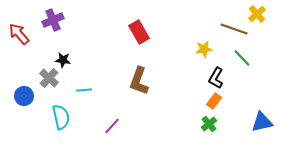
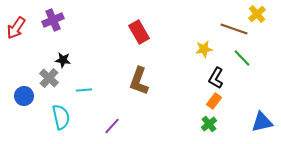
red arrow: moved 3 px left, 6 px up; rotated 105 degrees counterclockwise
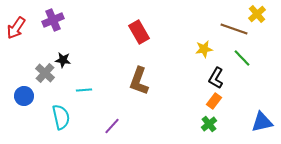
gray cross: moved 4 px left, 5 px up
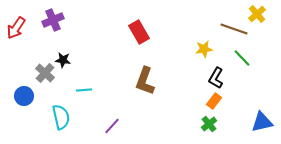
brown L-shape: moved 6 px right
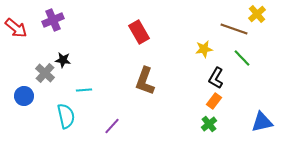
red arrow: rotated 85 degrees counterclockwise
cyan semicircle: moved 5 px right, 1 px up
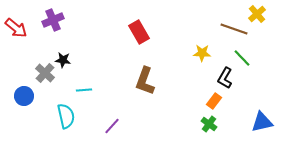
yellow star: moved 2 px left, 4 px down; rotated 12 degrees clockwise
black L-shape: moved 9 px right
green cross: rotated 14 degrees counterclockwise
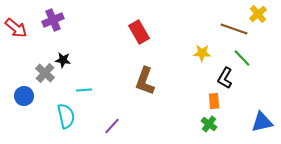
yellow cross: moved 1 px right
orange rectangle: rotated 42 degrees counterclockwise
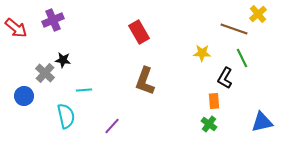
green line: rotated 18 degrees clockwise
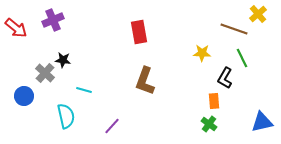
red rectangle: rotated 20 degrees clockwise
cyan line: rotated 21 degrees clockwise
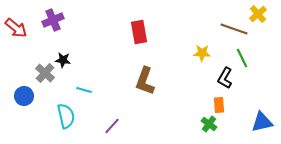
orange rectangle: moved 5 px right, 4 px down
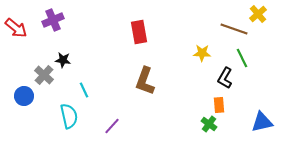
gray cross: moved 1 px left, 2 px down
cyan line: rotated 49 degrees clockwise
cyan semicircle: moved 3 px right
